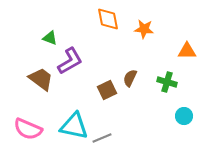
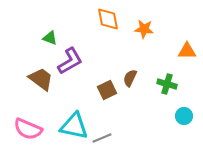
green cross: moved 2 px down
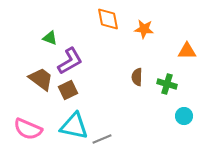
brown semicircle: moved 7 px right, 1 px up; rotated 24 degrees counterclockwise
brown square: moved 39 px left
gray line: moved 1 px down
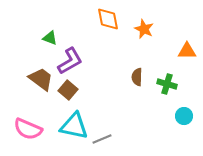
orange star: rotated 18 degrees clockwise
brown square: rotated 24 degrees counterclockwise
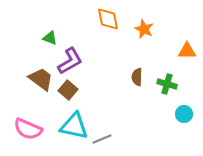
cyan circle: moved 2 px up
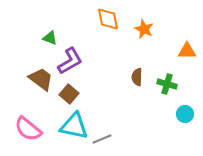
brown square: moved 1 px right, 4 px down
cyan circle: moved 1 px right
pink semicircle: rotated 16 degrees clockwise
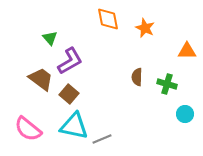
orange star: moved 1 px right, 1 px up
green triangle: rotated 28 degrees clockwise
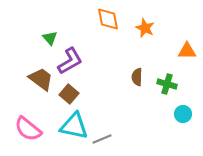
cyan circle: moved 2 px left
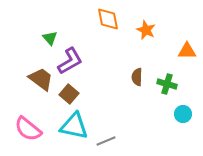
orange star: moved 1 px right, 2 px down
gray line: moved 4 px right, 2 px down
